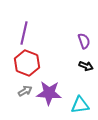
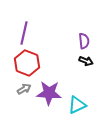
purple semicircle: rotated 14 degrees clockwise
black arrow: moved 5 px up
gray arrow: moved 1 px left, 2 px up
cyan triangle: moved 3 px left; rotated 18 degrees counterclockwise
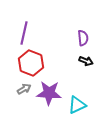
purple semicircle: moved 1 px left, 3 px up
red hexagon: moved 4 px right
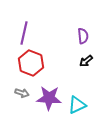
purple semicircle: moved 2 px up
black arrow: rotated 120 degrees clockwise
gray arrow: moved 2 px left, 4 px down; rotated 48 degrees clockwise
purple star: moved 5 px down
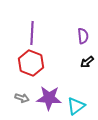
purple line: moved 8 px right; rotated 10 degrees counterclockwise
black arrow: moved 1 px right, 1 px down
gray arrow: moved 5 px down
cyan triangle: moved 1 px left, 1 px down; rotated 12 degrees counterclockwise
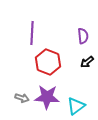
red hexagon: moved 17 px right, 1 px up
purple star: moved 2 px left, 1 px up
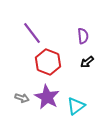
purple line: rotated 40 degrees counterclockwise
purple star: rotated 25 degrees clockwise
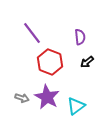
purple semicircle: moved 3 px left, 1 px down
red hexagon: moved 2 px right
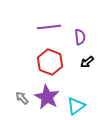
purple line: moved 17 px right, 6 px up; rotated 60 degrees counterclockwise
gray arrow: rotated 152 degrees counterclockwise
